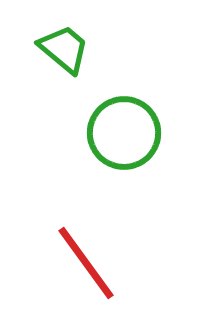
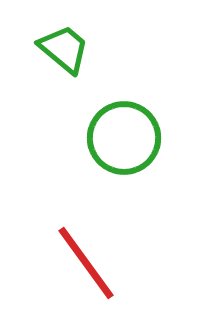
green circle: moved 5 px down
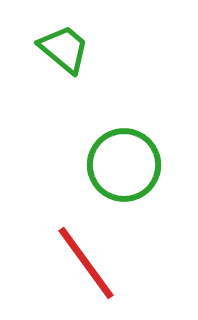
green circle: moved 27 px down
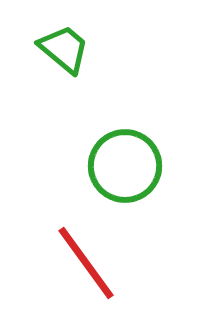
green circle: moved 1 px right, 1 px down
